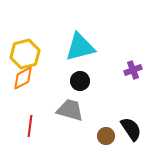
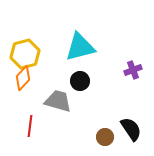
orange diamond: rotated 20 degrees counterclockwise
gray trapezoid: moved 12 px left, 9 px up
brown circle: moved 1 px left, 1 px down
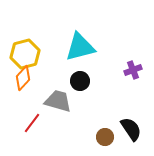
red line: moved 2 px right, 3 px up; rotated 30 degrees clockwise
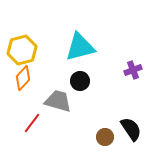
yellow hexagon: moved 3 px left, 4 px up
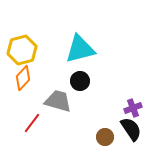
cyan triangle: moved 2 px down
purple cross: moved 38 px down
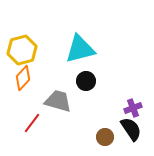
black circle: moved 6 px right
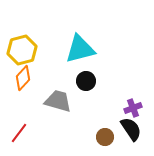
red line: moved 13 px left, 10 px down
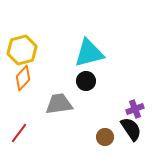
cyan triangle: moved 9 px right, 4 px down
gray trapezoid: moved 1 px right, 3 px down; rotated 24 degrees counterclockwise
purple cross: moved 2 px right, 1 px down
